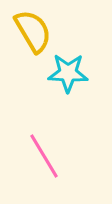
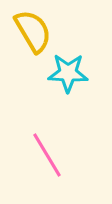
pink line: moved 3 px right, 1 px up
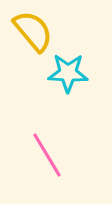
yellow semicircle: rotated 9 degrees counterclockwise
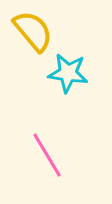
cyan star: rotated 6 degrees clockwise
